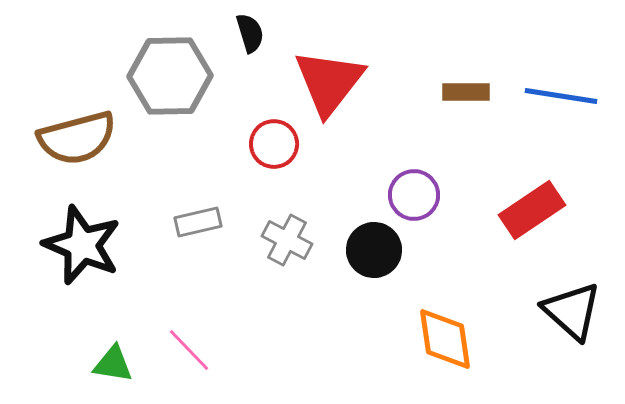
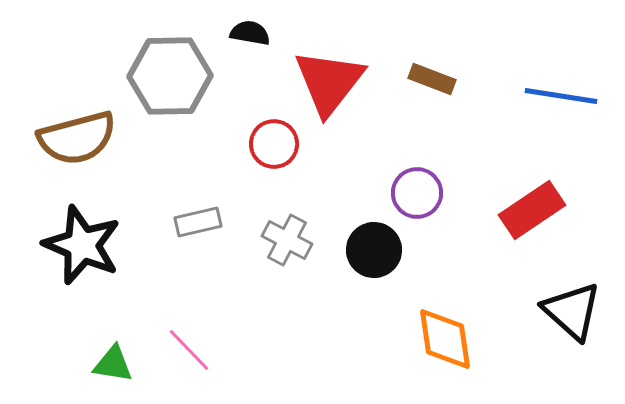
black semicircle: rotated 63 degrees counterclockwise
brown rectangle: moved 34 px left, 13 px up; rotated 21 degrees clockwise
purple circle: moved 3 px right, 2 px up
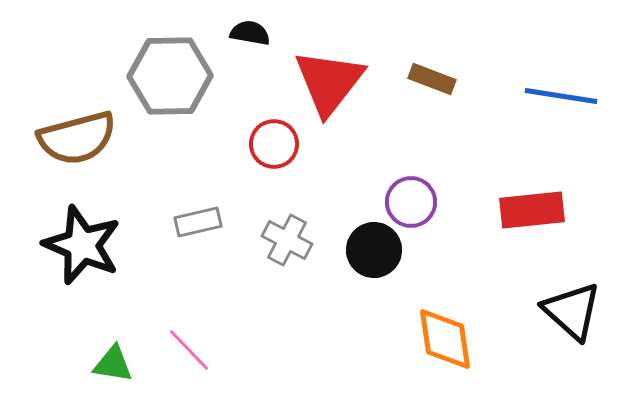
purple circle: moved 6 px left, 9 px down
red rectangle: rotated 28 degrees clockwise
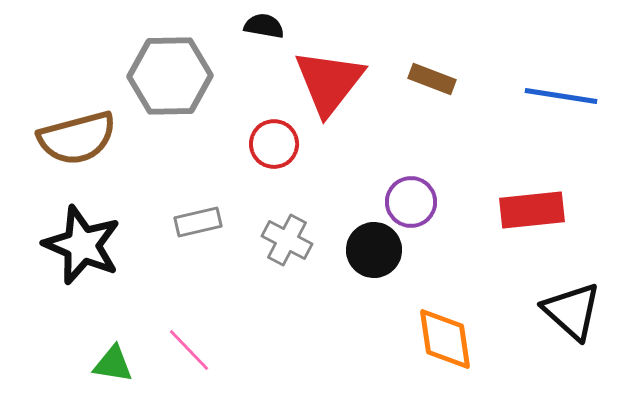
black semicircle: moved 14 px right, 7 px up
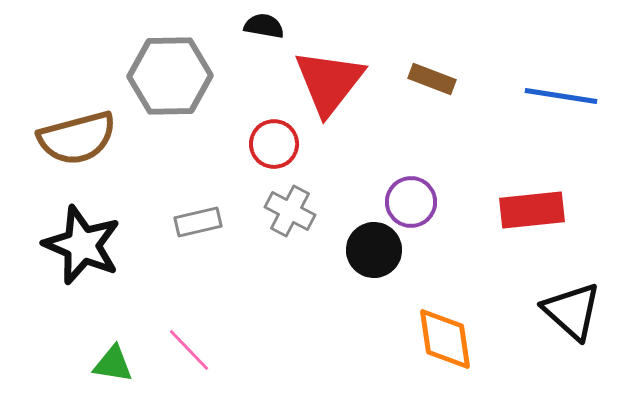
gray cross: moved 3 px right, 29 px up
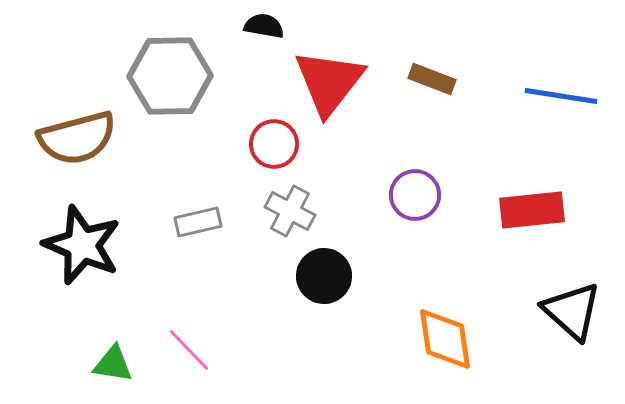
purple circle: moved 4 px right, 7 px up
black circle: moved 50 px left, 26 px down
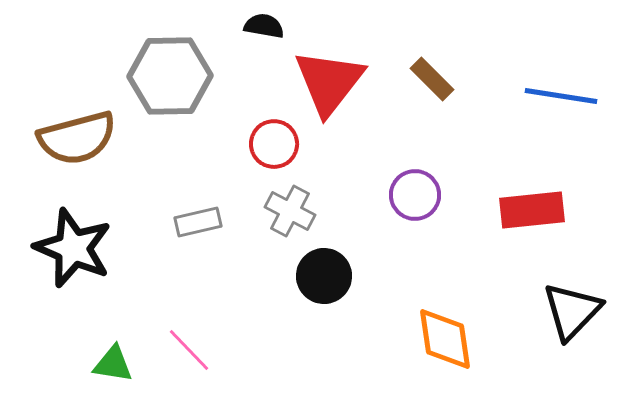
brown rectangle: rotated 24 degrees clockwise
black star: moved 9 px left, 3 px down
black triangle: rotated 32 degrees clockwise
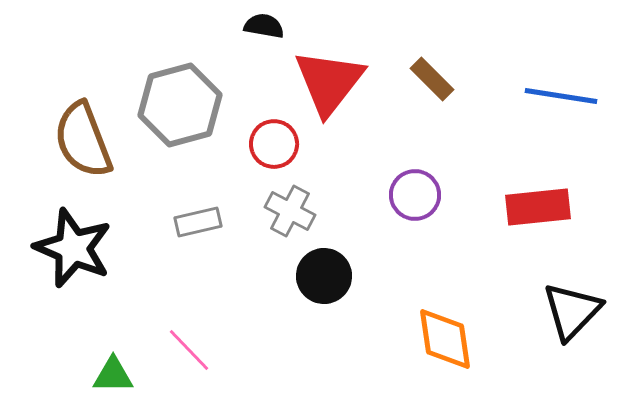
gray hexagon: moved 10 px right, 29 px down; rotated 14 degrees counterclockwise
brown semicircle: moved 6 px right, 2 px down; rotated 84 degrees clockwise
red rectangle: moved 6 px right, 3 px up
green triangle: moved 11 px down; rotated 9 degrees counterclockwise
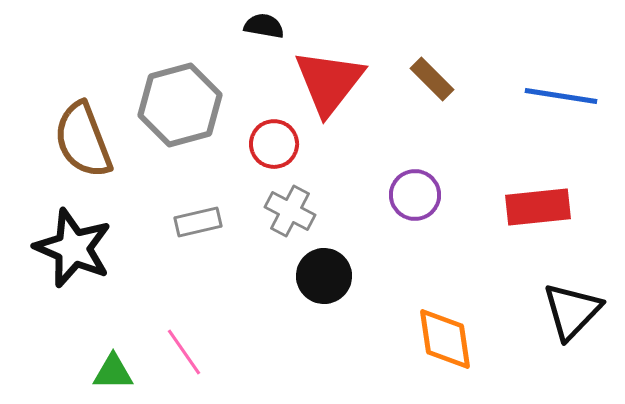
pink line: moved 5 px left, 2 px down; rotated 9 degrees clockwise
green triangle: moved 3 px up
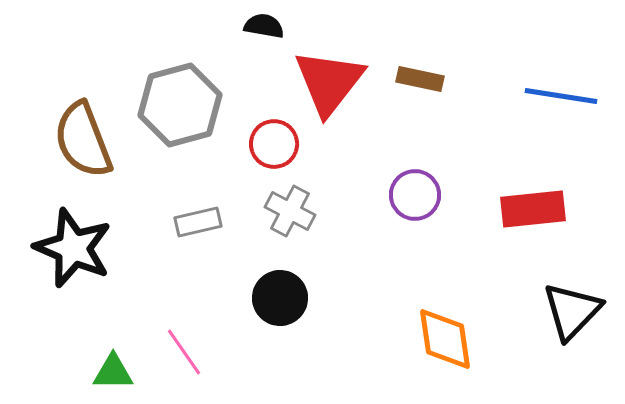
brown rectangle: moved 12 px left; rotated 33 degrees counterclockwise
red rectangle: moved 5 px left, 2 px down
black circle: moved 44 px left, 22 px down
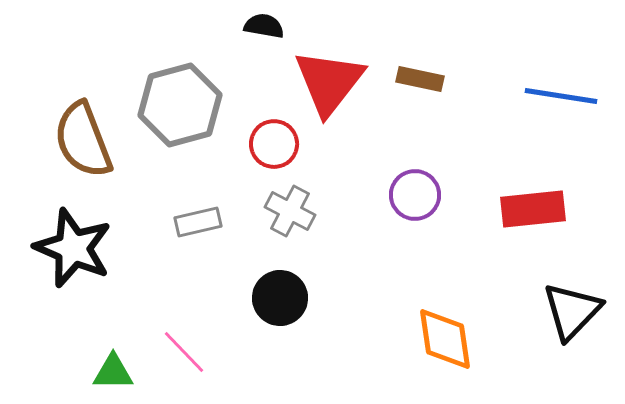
pink line: rotated 9 degrees counterclockwise
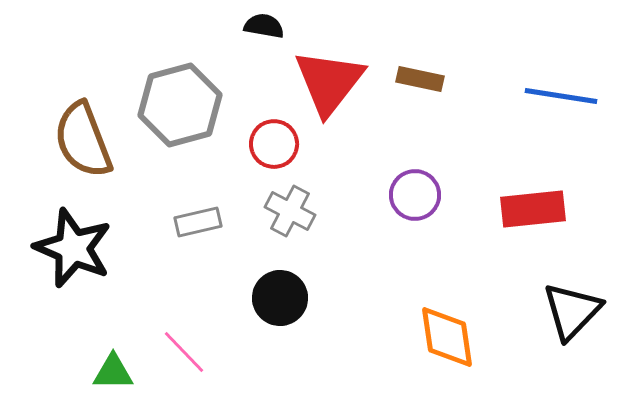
orange diamond: moved 2 px right, 2 px up
